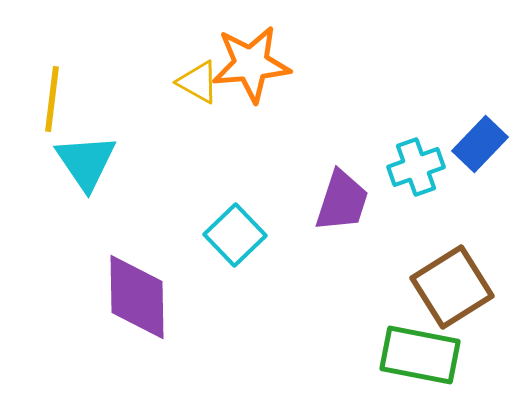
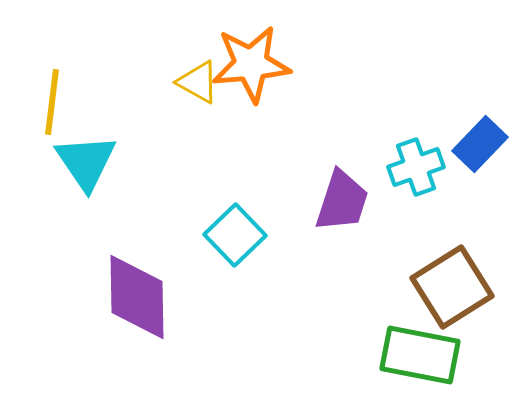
yellow line: moved 3 px down
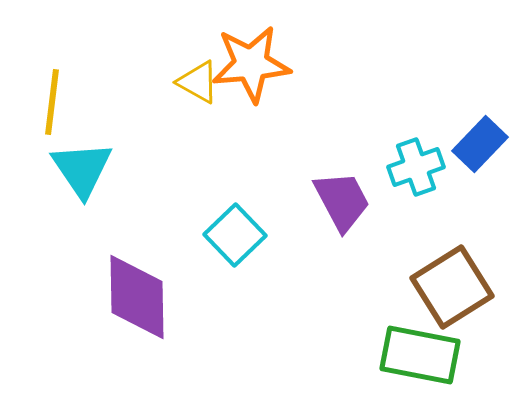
cyan triangle: moved 4 px left, 7 px down
purple trapezoid: rotated 46 degrees counterclockwise
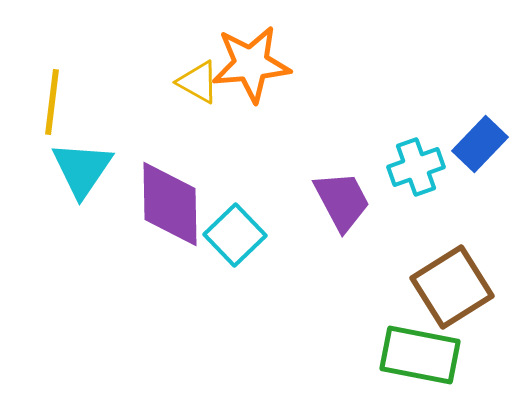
cyan triangle: rotated 8 degrees clockwise
purple diamond: moved 33 px right, 93 px up
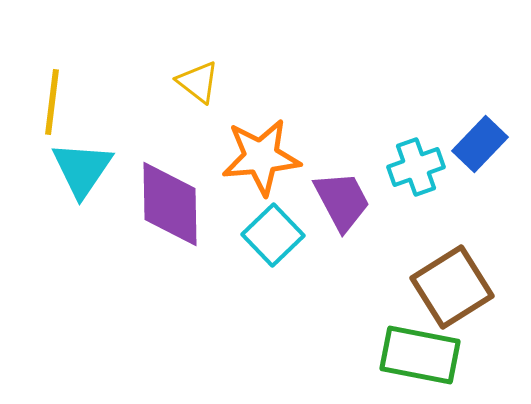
orange star: moved 10 px right, 93 px down
yellow triangle: rotated 9 degrees clockwise
cyan square: moved 38 px right
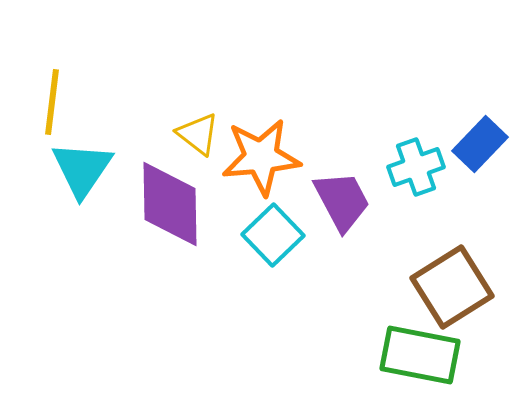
yellow triangle: moved 52 px down
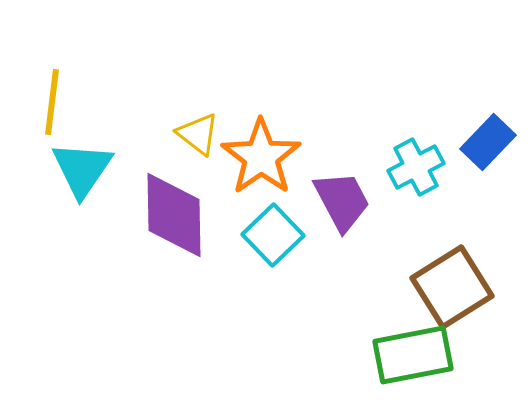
blue rectangle: moved 8 px right, 2 px up
orange star: rotated 30 degrees counterclockwise
cyan cross: rotated 8 degrees counterclockwise
purple diamond: moved 4 px right, 11 px down
green rectangle: moved 7 px left; rotated 22 degrees counterclockwise
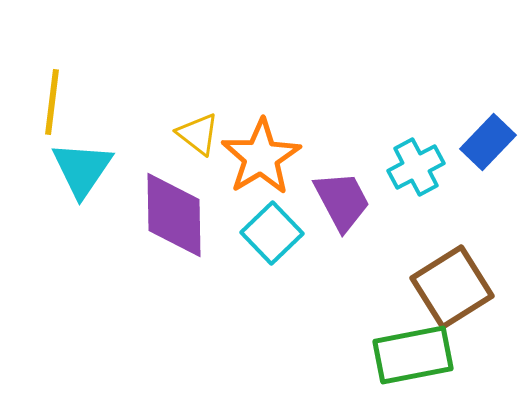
orange star: rotated 4 degrees clockwise
cyan square: moved 1 px left, 2 px up
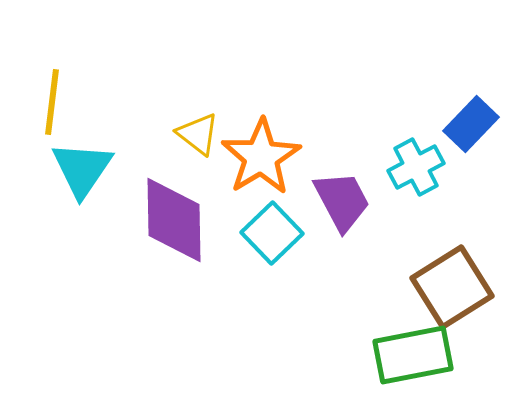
blue rectangle: moved 17 px left, 18 px up
purple diamond: moved 5 px down
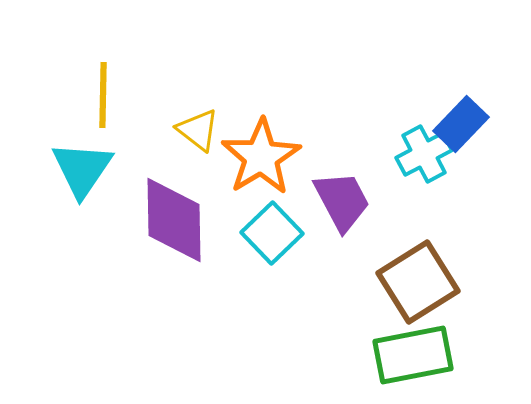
yellow line: moved 51 px right, 7 px up; rotated 6 degrees counterclockwise
blue rectangle: moved 10 px left
yellow triangle: moved 4 px up
cyan cross: moved 8 px right, 13 px up
brown square: moved 34 px left, 5 px up
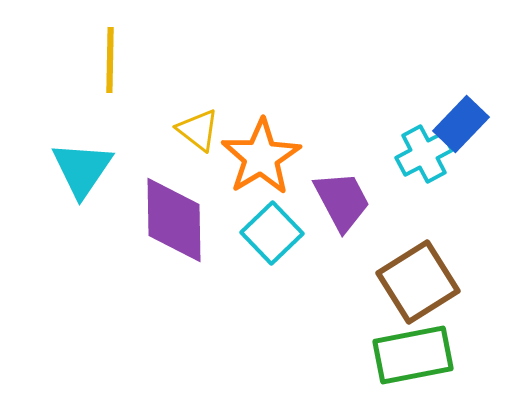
yellow line: moved 7 px right, 35 px up
